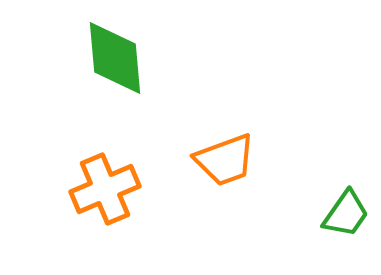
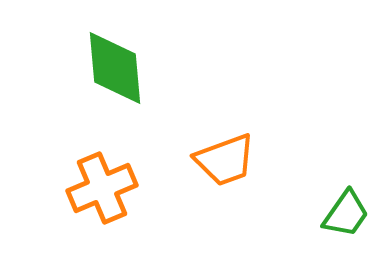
green diamond: moved 10 px down
orange cross: moved 3 px left, 1 px up
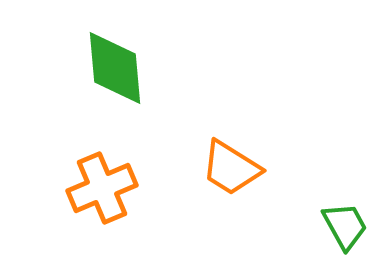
orange trapezoid: moved 6 px right, 8 px down; rotated 52 degrees clockwise
green trapezoid: moved 1 px left, 12 px down; rotated 64 degrees counterclockwise
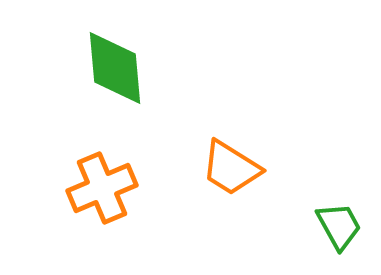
green trapezoid: moved 6 px left
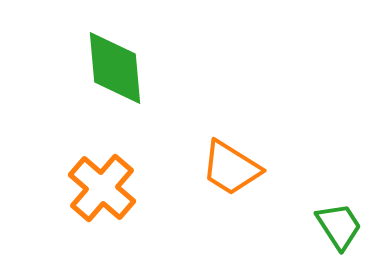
orange cross: rotated 26 degrees counterclockwise
green trapezoid: rotated 4 degrees counterclockwise
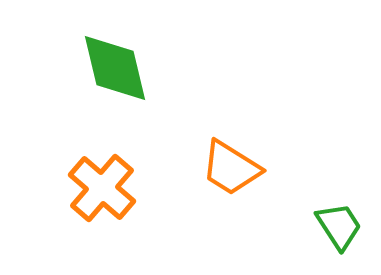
green diamond: rotated 8 degrees counterclockwise
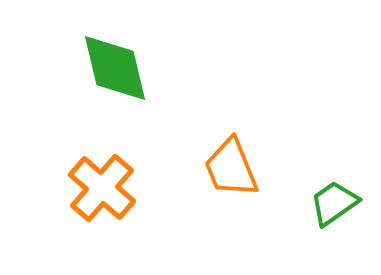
orange trapezoid: rotated 36 degrees clockwise
green trapezoid: moved 5 px left, 23 px up; rotated 92 degrees counterclockwise
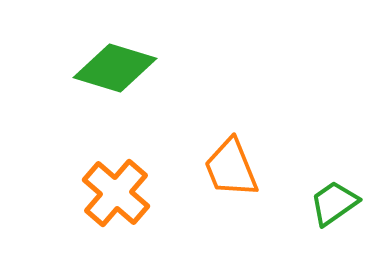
green diamond: rotated 60 degrees counterclockwise
orange cross: moved 14 px right, 5 px down
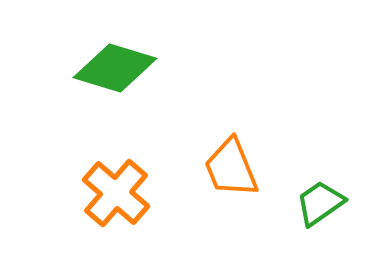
green trapezoid: moved 14 px left
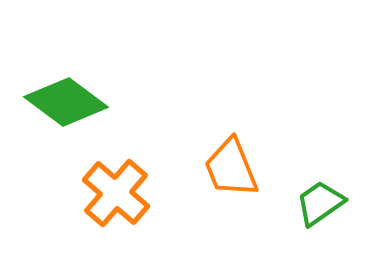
green diamond: moved 49 px left, 34 px down; rotated 20 degrees clockwise
